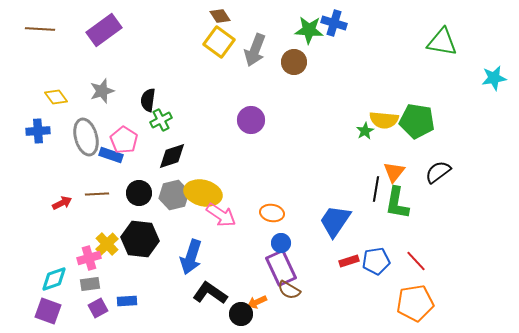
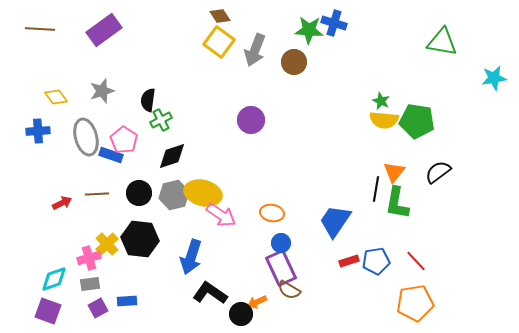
green star at (365, 131): moved 16 px right, 30 px up; rotated 18 degrees counterclockwise
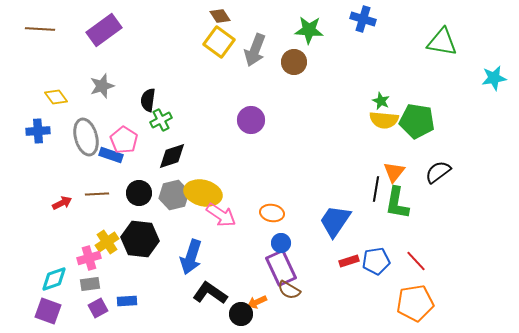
blue cross at (334, 23): moved 29 px right, 4 px up
gray star at (102, 91): moved 5 px up
yellow cross at (107, 244): moved 2 px up; rotated 10 degrees clockwise
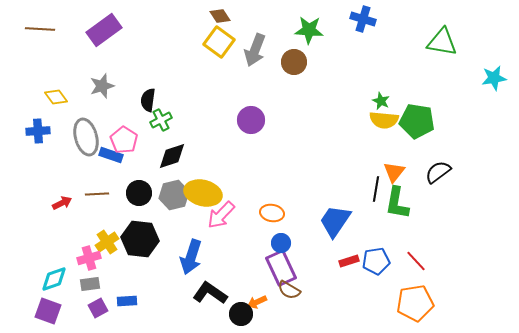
pink arrow at (221, 215): rotated 100 degrees clockwise
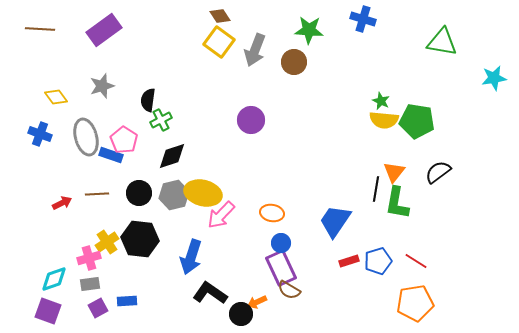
blue cross at (38, 131): moved 2 px right, 3 px down; rotated 25 degrees clockwise
blue pentagon at (376, 261): moved 2 px right; rotated 8 degrees counterclockwise
red line at (416, 261): rotated 15 degrees counterclockwise
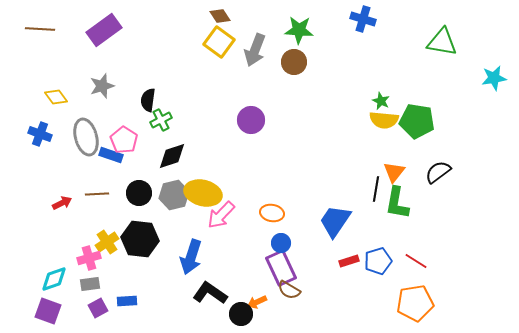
green star at (309, 30): moved 10 px left
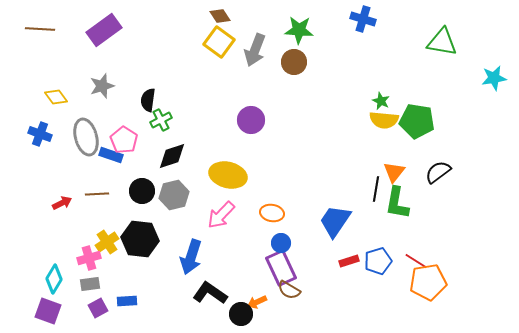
black circle at (139, 193): moved 3 px right, 2 px up
yellow ellipse at (203, 193): moved 25 px right, 18 px up
cyan diamond at (54, 279): rotated 40 degrees counterclockwise
orange pentagon at (415, 303): moved 13 px right, 21 px up
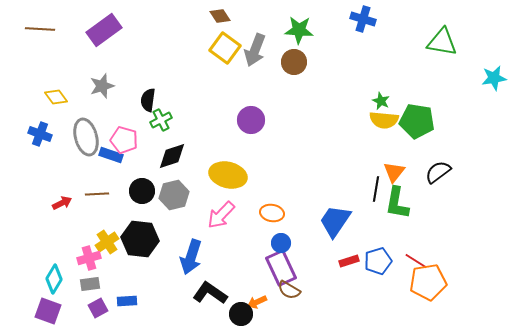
yellow square at (219, 42): moved 6 px right, 6 px down
pink pentagon at (124, 140): rotated 16 degrees counterclockwise
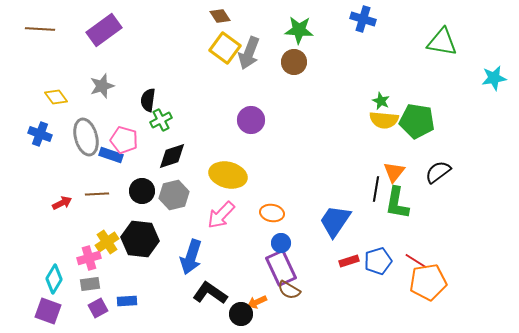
gray arrow at (255, 50): moved 6 px left, 3 px down
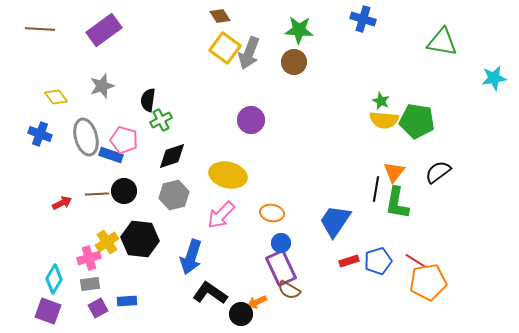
black circle at (142, 191): moved 18 px left
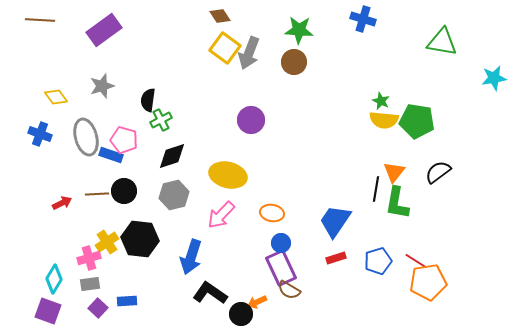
brown line at (40, 29): moved 9 px up
red rectangle at (349, 261): moved 13 px left, 3 px up
purple square at (98, 308): rotated 18 degrees counterclockwise
